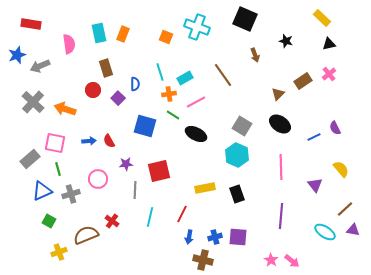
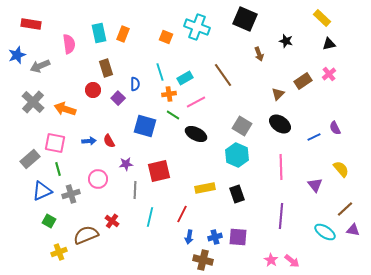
brown arrow at (255, 55): moved 4 px right, 1 px up
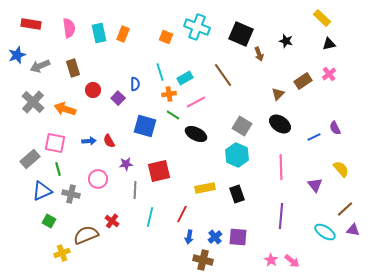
black square at (245, 19): moved 4 px left, 15 px down
pink semicircle at (69, 44): moved 16 px up
brown rectangle at (106, 68): moved 33 px left
gray cross at (71, 194): rotated 30 degrees clockwise
blue cross at (215, 237): rotated 24 degrees counterclockwise
yellow cross at (59, 252): moved 3 px right, 1 px down
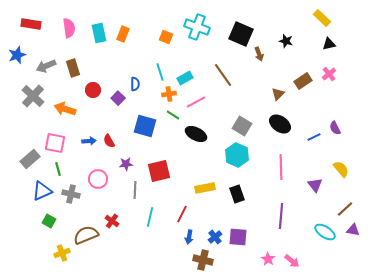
gray arrow at (40, 66): moved 6 px right
gray cross at (33, 102): moved 6 px up
pink star at (271, 260): moved 3 px left, 1 px up
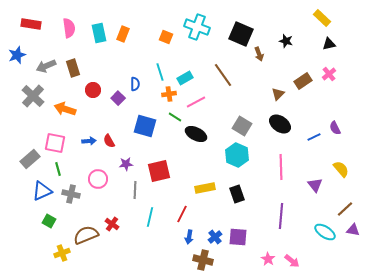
green line at (173, 115): moved 2 px right, 2 px down
red cross at (112, 221): moved 3 px down
